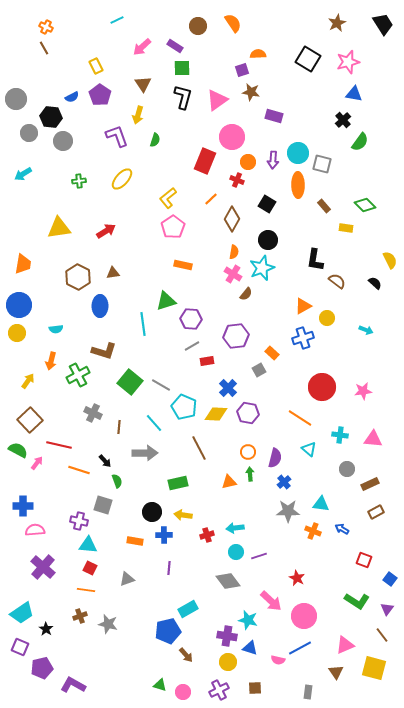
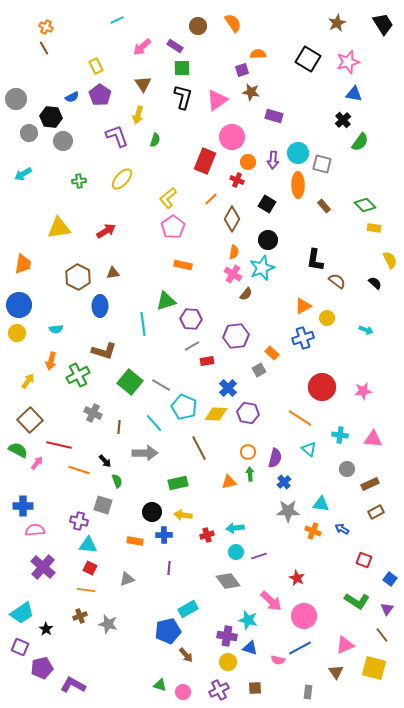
yellow rectangle at (346, 228): moved 28 px right
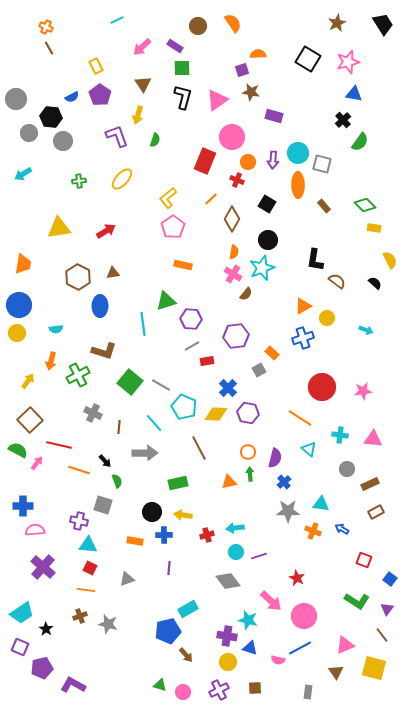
brown line at (44, 48): moved 5 px right
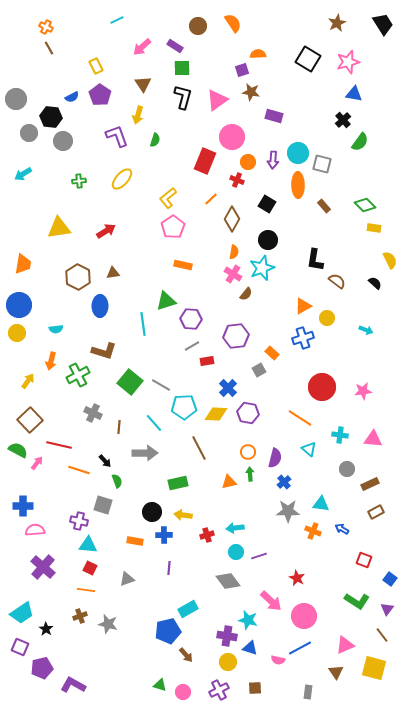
cyan pentagon at (184, 407): rotated 25 degrees counterclockwise
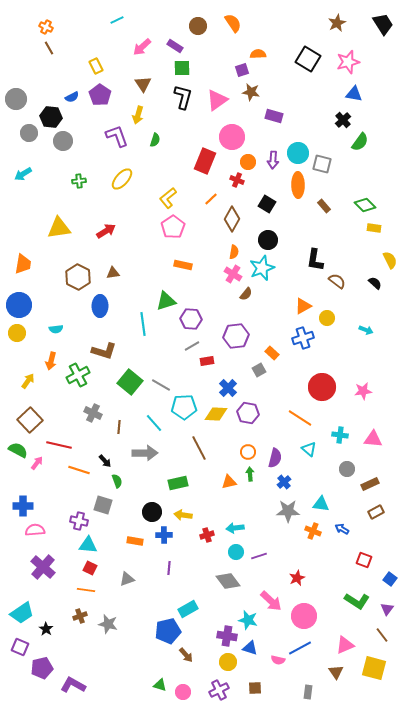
red star at (297, 578): rotated 21 degrees clockwise
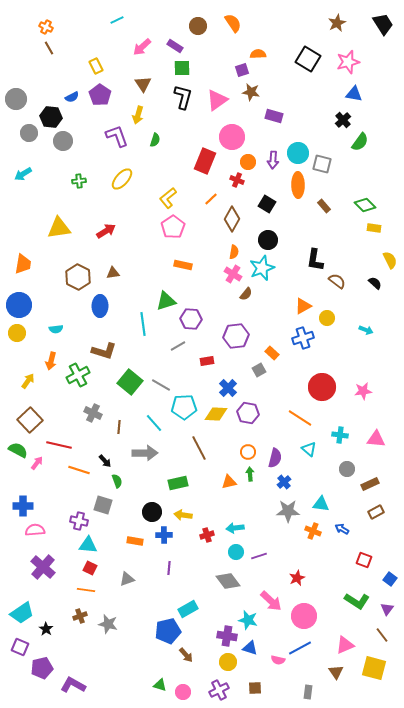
gray line at (192, 346): moved 14 px left
pink triangle at (373, 439): moved 3 px right
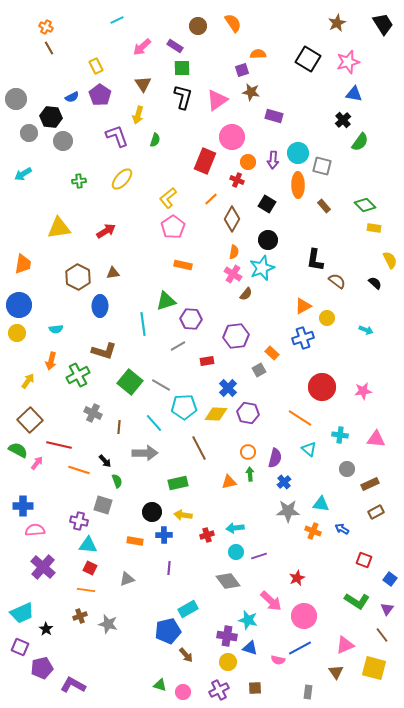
gray square at (322, 164): moved 2 px down
cyan trapezoid at (22, 613): rotated 10 degrees clockwise
